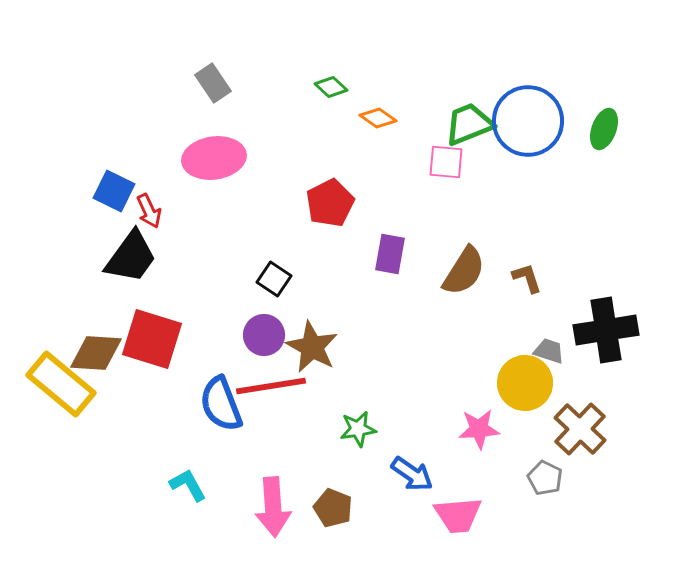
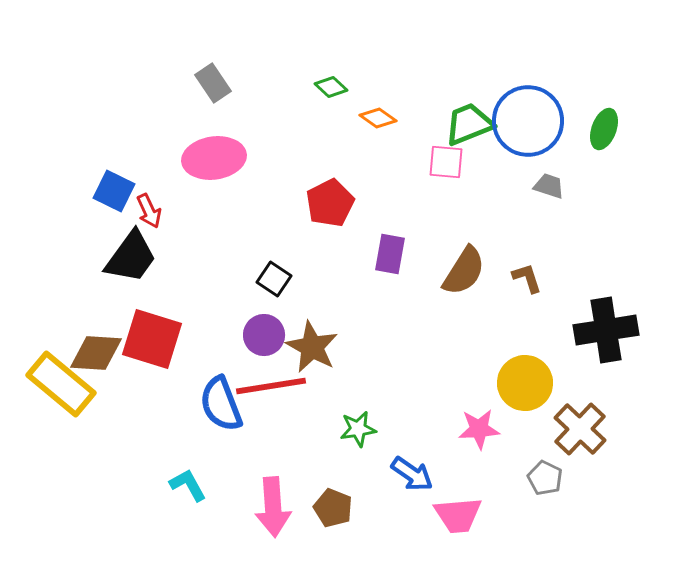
gray trapezoid: moved 165 px up
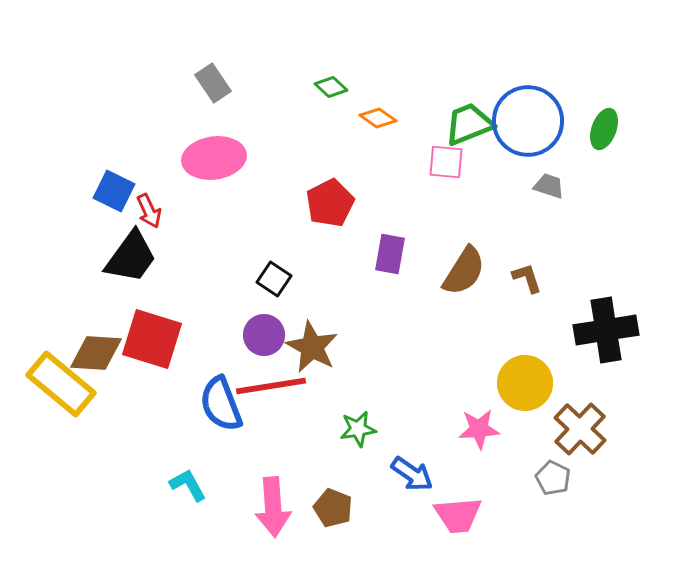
gray pentagon: moved 8 px right
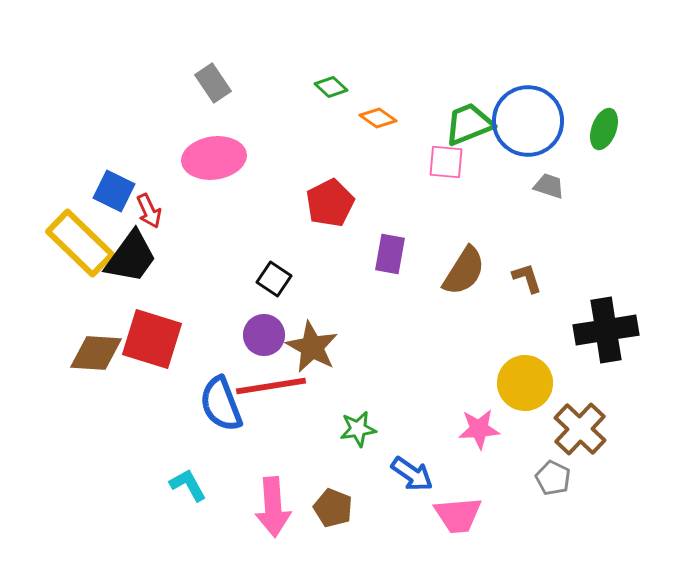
yellow rectangle: moved 19 px right, 141 px up; rotated 4 degrees clockwise
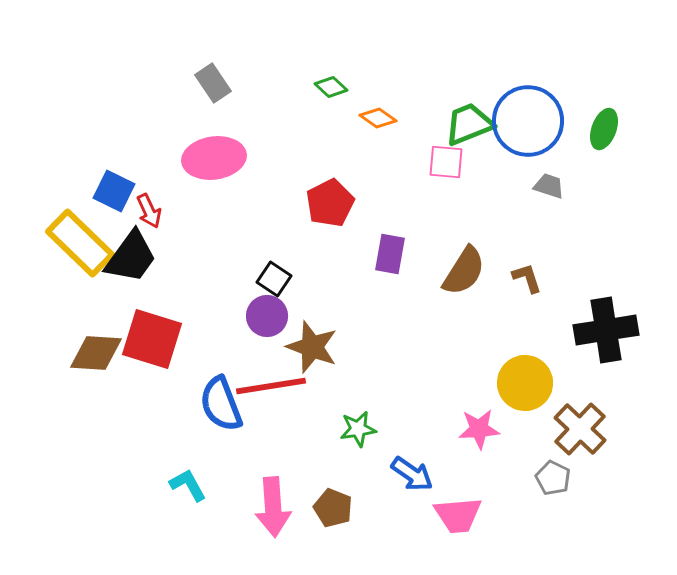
purple circle: moved 3 px right, 19 px up
brown star: rotated 8 degrees counterclockwise
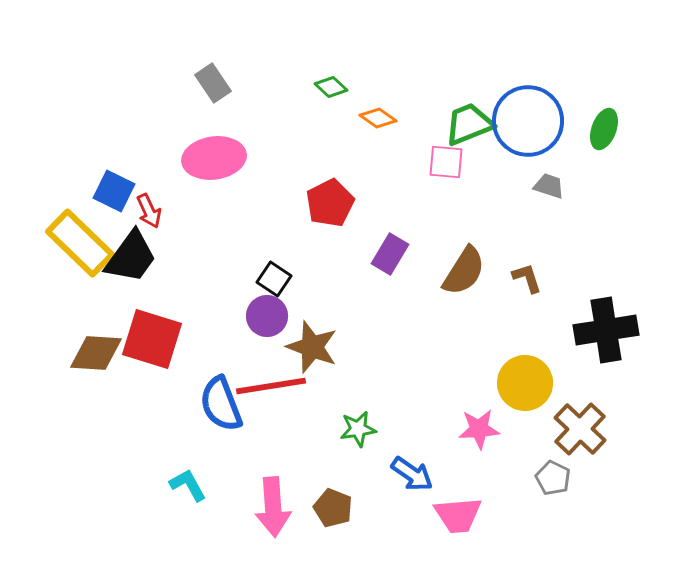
purple rectangle: rotated 21 degrees clockwise
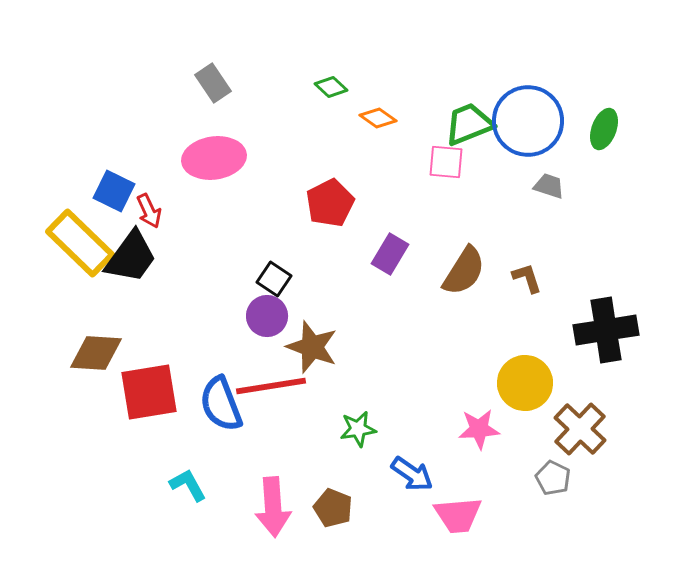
red square: moved 3 px left, 53 px down; rotated 26 degrees counterclockwise
